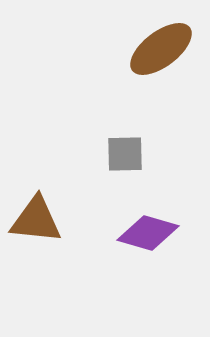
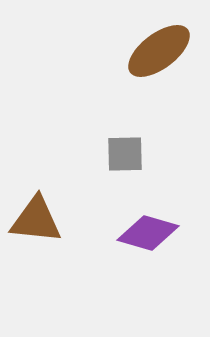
brown ellipse: moved 2 px left, 2 px down
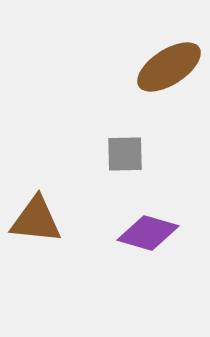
brown ellipse: moved 10 px right, 16 px down; rotated 4 degrees clockwise
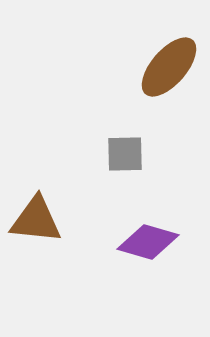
brown ellipse: rotated 16 degrees counterclockwise
purple diamond: moved 9 px down
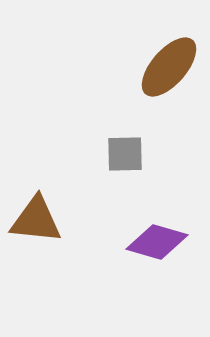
purple diamond: moved 9 px right
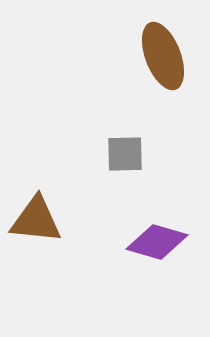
brown ellipse: moved 6 px left, 11 px up; rotated 62 degrees counterclockwise
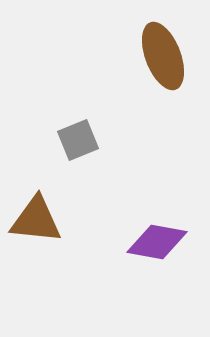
gray square: moved 47 px left, 14 px up; rotated 21 degrees counterclockwise
purple diamond: rotated 6 degrees counterclockwise
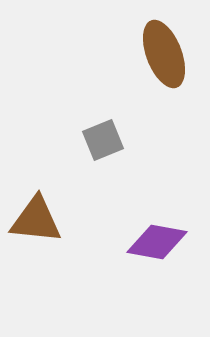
brown ellipse: moved 1 px right, 2 px up
gray square: moved 25 px right
